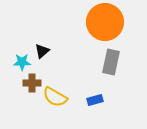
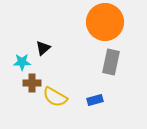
black triangle: moved 1 px right, 3 px up
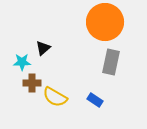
blue rectangle: rotated 49 degrees clockwise
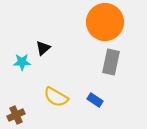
brown cross: moved 16 px left, 32 px down; rotated 24 degrees counterclockwise
yellow semicircle: moved 1 px right
